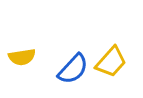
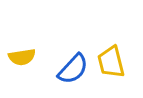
yellow trapezoid: rotated 124 degrees clockwise
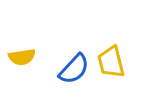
blue semicircle: moved 1 px right
